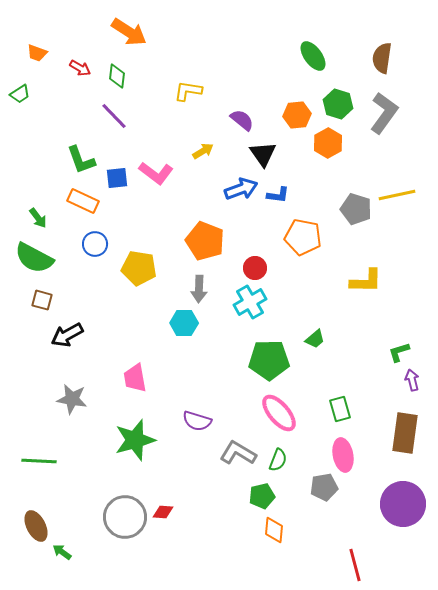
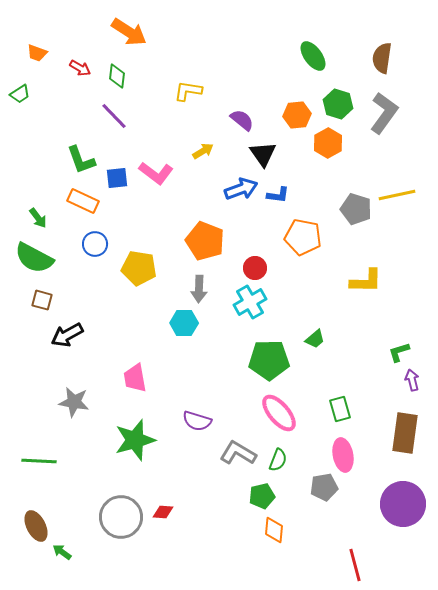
gray star at (72, 399): moved 2 px right, 3 px down
gray circle at (125, 517): moved 4 px left
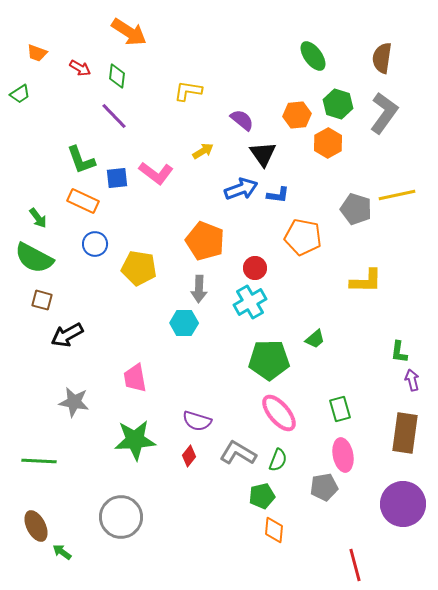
green L-shape at (399, 352): rotated 65 degrees counterclockwise
green star at (135, 440): rotated 12 degrees clockwise
red diamond at (163, 512): moved 26 px right, 56 px up; rotated 55 degrees counterclockwise
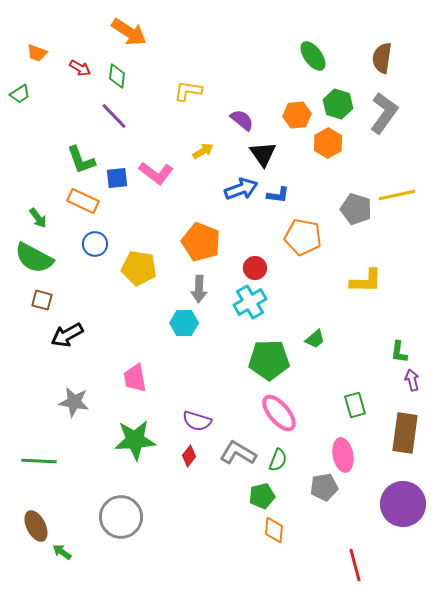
orange pentagon at (205, 241): moved 4 px left, 1 px down
green rectangle at (340, 409): moved 15 px right, 4 px up
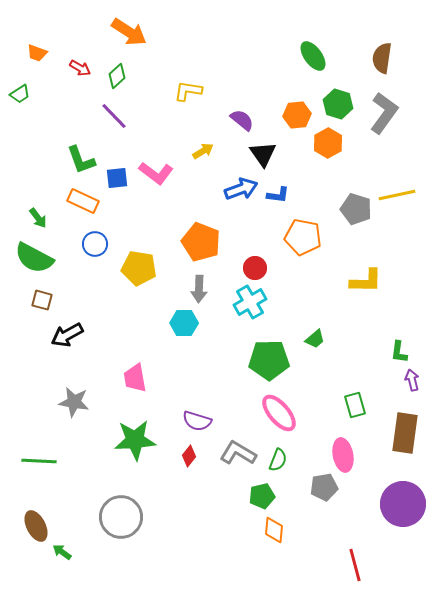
green diamond at (117, 76): rotated 40 degrees clockwise
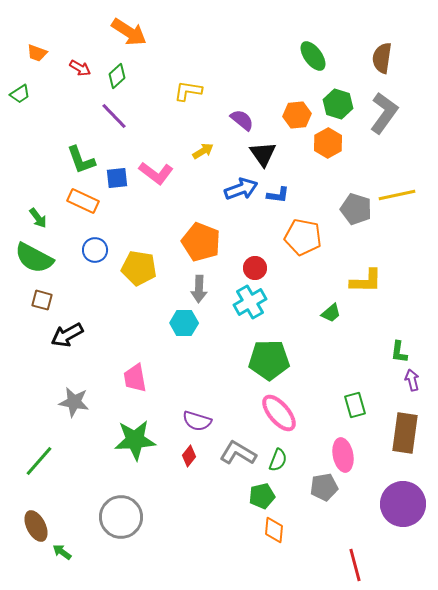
blue circle at (95, 244): moved 6 px down
green trapezoid at (315, 339): moved 16 px right, 26 px up
green line at (39, 461): rotated 52 degrees counterclockwise
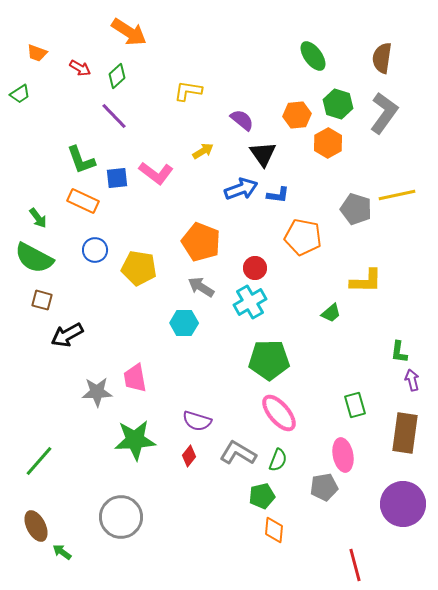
gray arrow at (199, 289): moved 2 px right, 2 px up; rotated 120 degrees clockwise
gray star at (74, 402): moved 23 px right, 10 px up; rotated 12 degrees counterclockwise
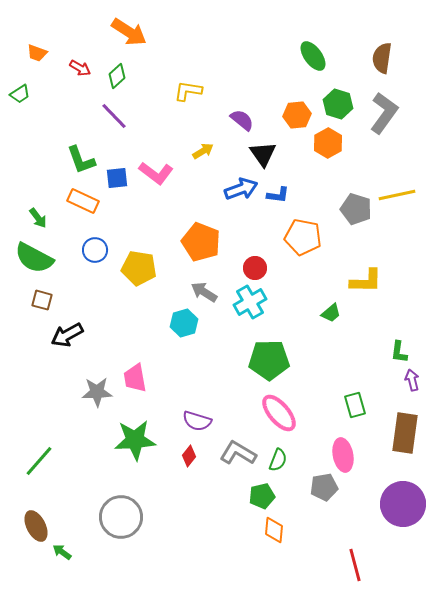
gray arrow at (201, 287): moved 3 px right, 5 px down
cyan hexagon at (184, 323): rotated 16 degrees counterclockwise
